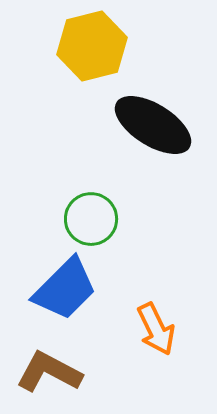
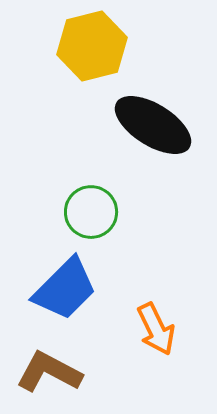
green circle: moved 7 px up
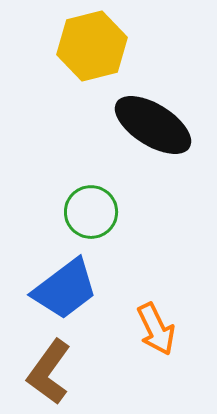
blue trapezoid: rotated 8 degrees clockwise
brown L-shape: rotated 82 degrees counterclockwise
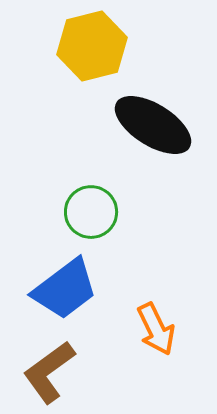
brown L-shape: rotated 18 degrees clockwise
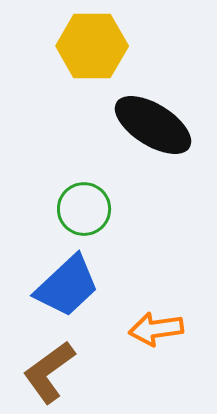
yellow hexagon: rotated 14 degrees clockwise
green circle: moved 7 px left, 3 px up
blue trapezoid: moved 2 px right, 3 px up; rotated 6 degrees counterclockwise
orange arrow: rotated 108 degrees clockwise
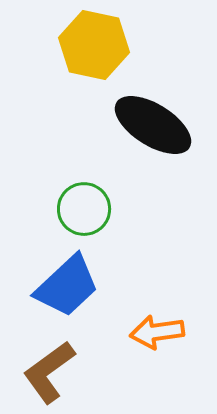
yellow hexagon: moved 2 px right, 1 px up; rotated 12 degrees clockwise
orange arrow: moved 1 px right, 3 px down
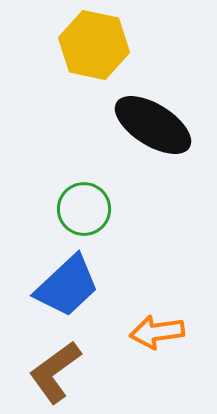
brown L-shape: moved 6 px right
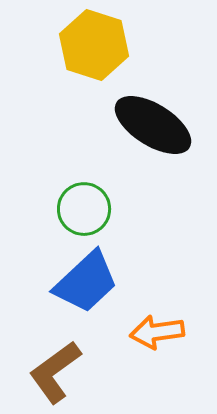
yellow hexagon: rotated 6 degrees clockwise
blue trapezoid: moved 19 px right, 4 px up
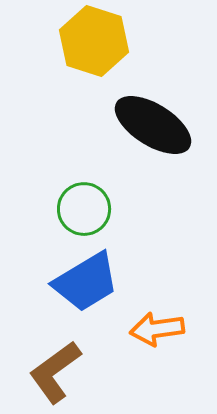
yellow hexagon: moved 4 px up
blue trapezoid: rotated 12 degrees clockwise
orange arrow: moved 3 px up
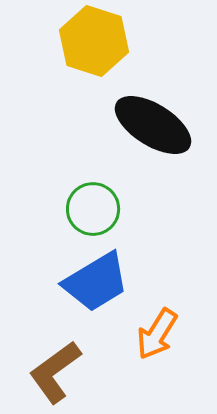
green circle: moved 9 px right
blue trapezoid: moved 10 px right
orange arrow: moved 5 px down; rotated 50 degrees counterclockwise
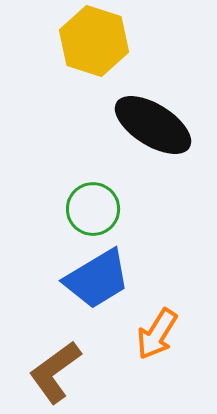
blue trapezoid: moved 1 px right, 3 px up
